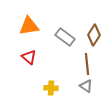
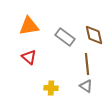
brown diamond: rotated 45 degrees counterclockwise
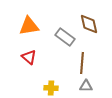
brown diamond: moved 5 px left, 11 px up
brown line: moved 5 px left, 1 px up; rotated 10 degrees clockwise
gray triangle: rotated 32 degrees counterclockwise
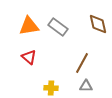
brown diamond: moved 9 px right
gray rectangle: moved 7 px left, 10 px up
brown line: rotated 25 degrees clockwise
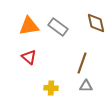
brown diamond: moved 2 px left, 1 px up
brown line: rotated 10 degrees counterclockwise
